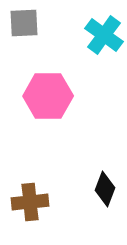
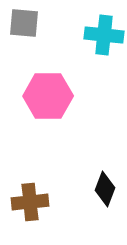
gray square: rotated 8 degrees clockwise
cyan cross: rotated 30 degrees counterclockwise
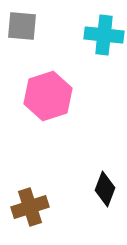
gray square: moved 2 px left, 3 px down
pink hexagon: rotated 18 degrees counterclockwise
brown cross: moved 5 px down; rotated 12 degrees counterclockwise
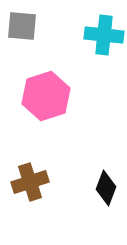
pink hexagon: moved 2 px left
black diamond: moved 1 px right, 1 px up
brown cross: moved 25 px up
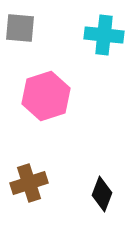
gray square: moved 2 px left, 2 px down
brown cross: moved 1 px left, 1 px down
black diamond: moved 4 px left, 6 px down
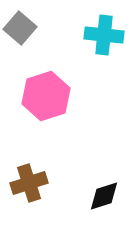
gray square: rotated 36 degrees clockwise
black diamond: moved 2 px right, 2 px down; rotated 52 degrees clockwise
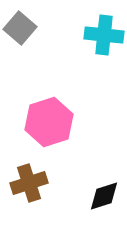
pink hexagon: moved 3 px right, 26 px down
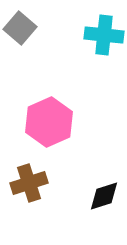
pink hexagon: rotated 6 degrees counterclockwise
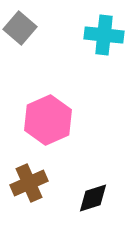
pink hexagon: moved 1 px left, 2 px up
brown cross: rotated 6 degrees counterclockwise
black diamond: moved 11 px left, 2 px down
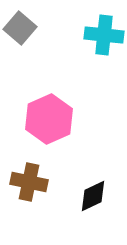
pink hexagon: moved 1 px right, 1 px up
brown cross: moved 1 px up; rotated 36 degrees clockwise
black diamond: moved 2 px up; rotated 8 degrees counterclockwise
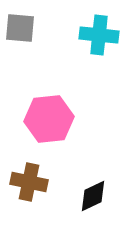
gray square: rotated 36 degrees counterclockwise
cyan cross: moved 5 px left
pink hexagon: rotated 18 degrees clockwise
